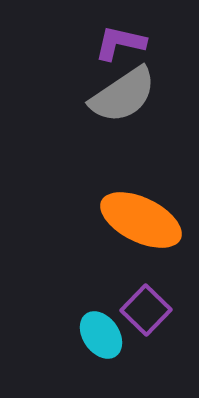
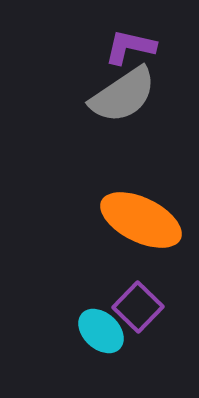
purple L-shape: moved 10 px right, 4 px down
purple square: moved 8 px left, 3 px up
cyan ellipse: moved 4 px up; rotated 12 degrees counterclockwise
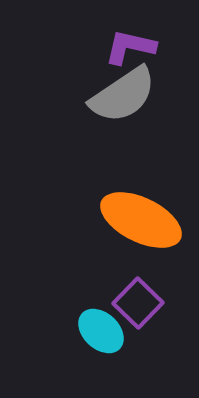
purple square: moved 4 px up
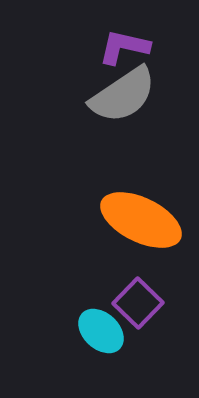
purple L-shape: moved 6 px left
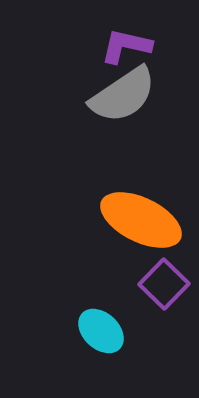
purple L-shape: moved 2 px right, 1 px up
purple square: moved 26 px right, 19 px up
